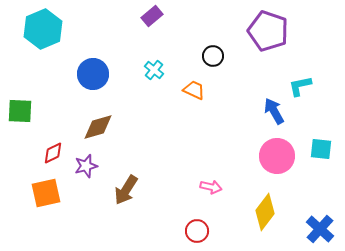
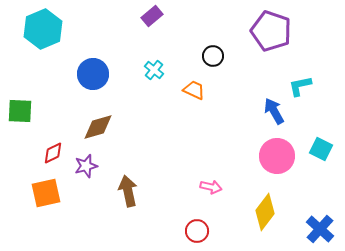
purple pentagon: moved 3 px right
cyan square: rotated 20 degrees clockwise
brown arrow: moved 2 px right, 1 px down; rotated 136 degrees clockwise
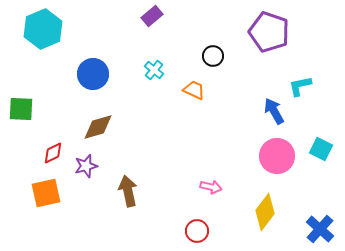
purple pentagon: moved 2 px left, 1 px down
green square: moved 1 px right, 2 px up
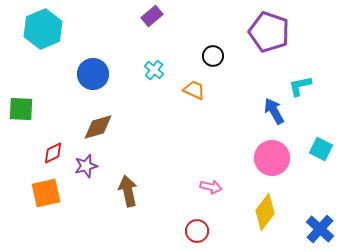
pink circle: moved 5 px left, 2 px down
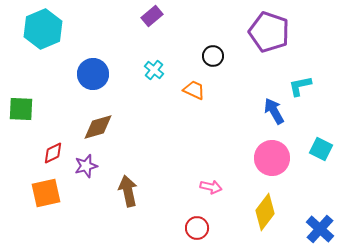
red circle: moved 3 px up
